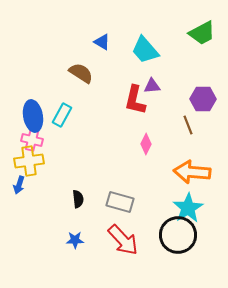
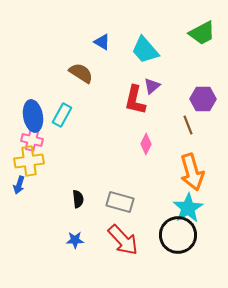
purple triangle: rotated 36 degrees counterclockwise
orange arrow: rotated 111 degrees counterclockwise
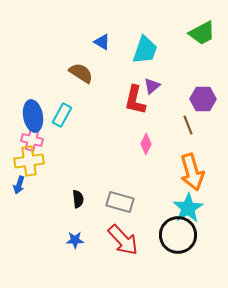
cyan trapezoid: rotated 120 degrees counterclockwise
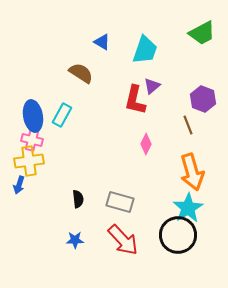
purple hexagon: rotated 20 degrees clockwise
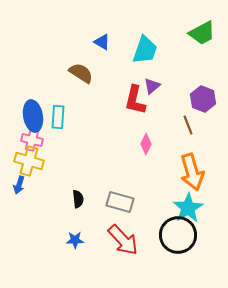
cyan rectangle: moved 4 px left, 2 px down; rotated 25 degrees counterclockwise
yellow cross: rotated 24 degrees clockwise
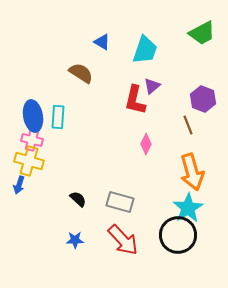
black semicircle: rotated 42 degrees counterclockwise
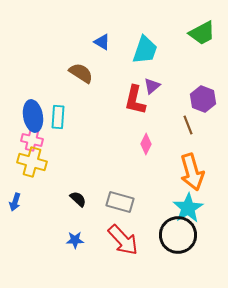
yellow cross: moved 3 px right, 1 px down
blue arrow: moved 4 px left, 17 px down
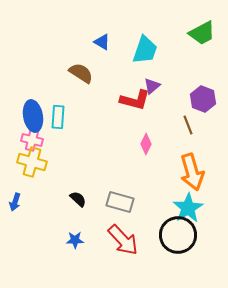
red L-shape: rotated 88 degrees counterclockwise
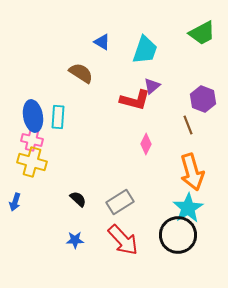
gray rectangle: rotated 48 degrees counterclockwise
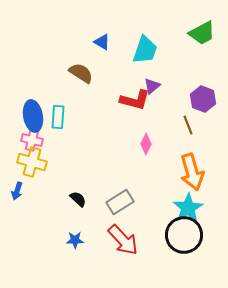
blue arrow: moved 2 px right, 11 px up
black circle: moved 6 px right
